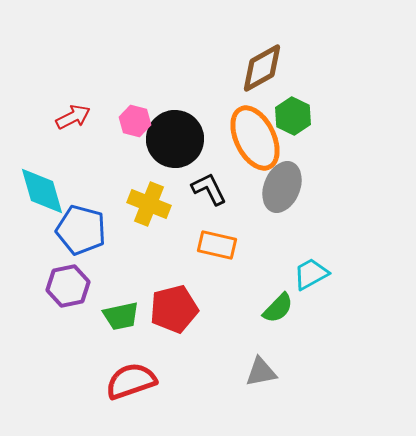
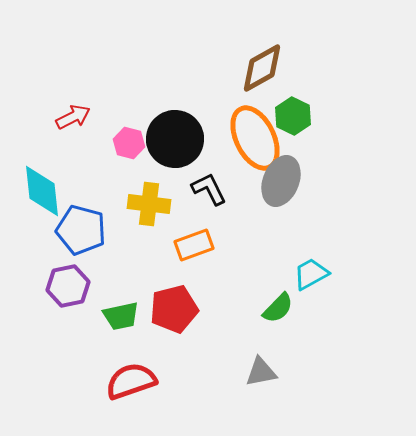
pink hexagon: moved 6 px left, 22 px down
gray ellipse: moved 1 px left, 6 px up
cyan diamond: rotated 10 degrees clockwise
yellow cross: rotated 15 degrees counterclockwise
orange rectangle: moved 23 px left; rotated 33 degrees counterclockwise
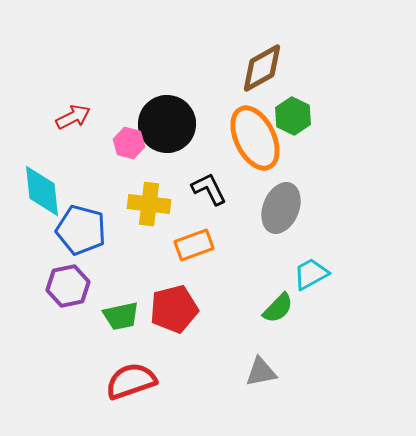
black circle: moved 8 px left, 15 px up
gray ellipse: moved 27 px down
